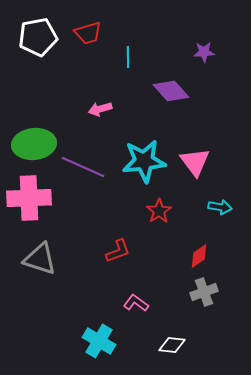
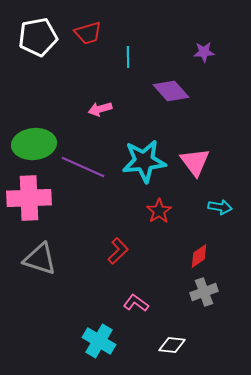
red L-shape: rotated 24 degrees counterclockwise
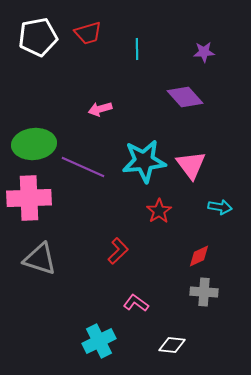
cyan line: moved 9 px right, 8 px up
purple diamond: moved 14 px right, 6 px down
pink triangle: moved 4 px left, 3 px down
red diamond: rotated 10 degrees clockwise
gray cross: rotated 24 degrees clockwise
cyan cross: rotated 32 degrees clockwise
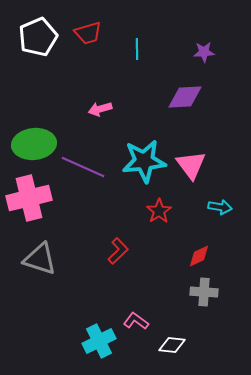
white pentagon: rotated 12 degrees counterclockwise
purple diamond: rotated 51 degrees counterclockwise
pink cross: rotated 12 degrees counterclockwise
pink L-shape: moved 18 px down
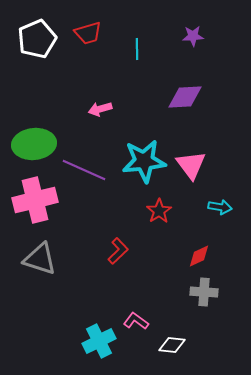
white pentagon: moved 1 px left, 2 px down
purple star: moved 11 px left, 16 px up
purple line: moved 1 px right, 3 px down
pink cross: moved 6 px right, 2 px down
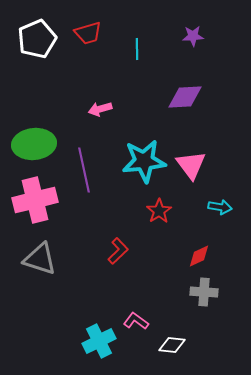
purple line: rotated 54 degrees clockwise
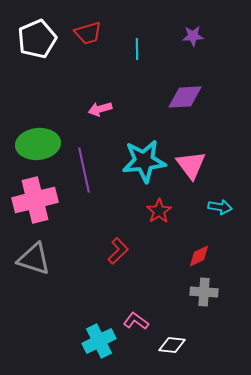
green ellipse: moved 4 px right
gray triangle: moved 6 px left
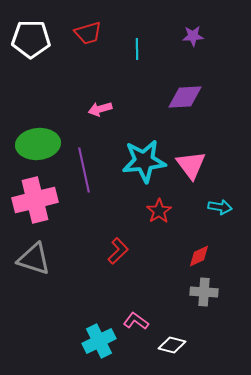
white pentagon: moved 6 px left; rotated 24 degrees clockwise
white diamond: rotated 8 degrees clockwise
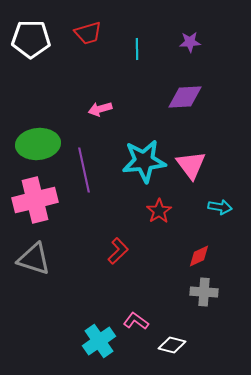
purple star: moved 3 px left, 6 px down
cyan cross: rotated 8 degrees counterclockwise
